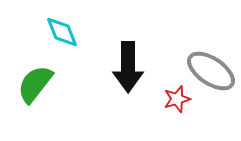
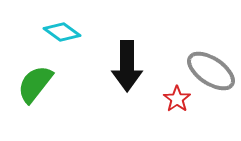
cyan diamond: rotated 33 degrees counterclockwise
black arrow: moved 1 px left, 1 px up
red star: rotated 20 degrees counterclockwise
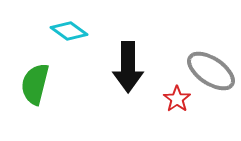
cyan diamond: moved 7 px right, 1 px up
black arrow: moved 1 px right, 1 px down
green semicircle: rotated 24 degrees counterclockwise
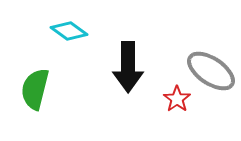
green semicircle: moved 5 px down
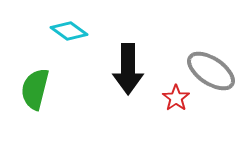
black arrow: moved 2 px down
red star: moved 1 px left, 1 px up
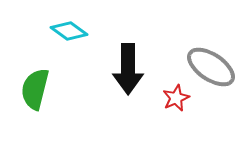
gray ellipse: moved 4 px up
red star: rotated 12 degrees clockwise
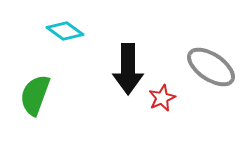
cyan diamond: moved 4 px left
green semicircle: moved 6 px down; rotated 6 degrees clockwise
red star: moved 14 px left
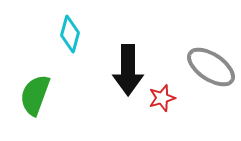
cyan diamond: moved 5 px right, 3 px down; rotated 69 degrees clockwise
black arrow: moved 1 px down
red star: rotated 8 degrees clockwise
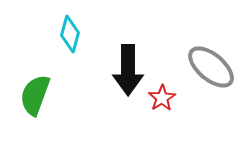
gray ellipse: rotated 6 degrees clockwise
red star: rotated 16 degrees counterclockwise
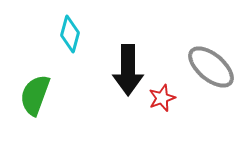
red star: rotated 12 degrees clockwise
